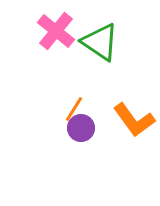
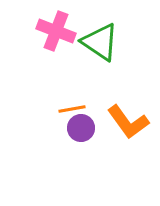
pink cross: rotated 18 degrees counterclockwise
orange line: moved 2 px left; rotated 48 degrees clockwise
orange L-shape: moved 6 px left, 2 px down
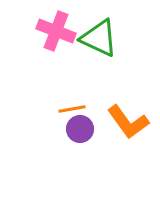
green triangle: moved 1 px left, 4 px up; rotated 9 degrees counterclockwise
purple circle: moved 1 px left, 1 px down
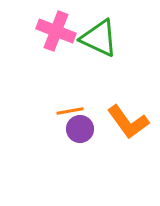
orange line: moved 2 px left, 2 px down
